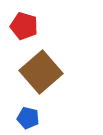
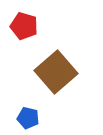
brown square: moved 15 px right
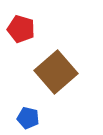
red pentagon: moved 3 px left, 3 px down
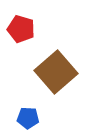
blue pentagon: rotated 10 degrees counterclockwise
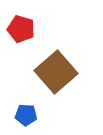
blue pentagon: moved 2 px left, 3 px up
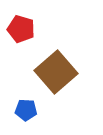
blue pentagon: moved 5 px up
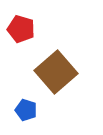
blue pentagon: rotated 15 degrees clockwise
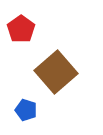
red pentagon: rotated 20 degrees clockwise
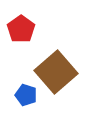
blue pentagon: moved 15 px up
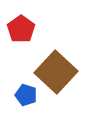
brown square: rotated 6 degrees counterclockwise
